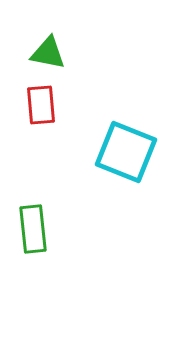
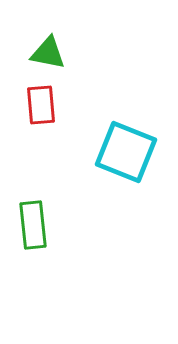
green rectangle: moved 4 px up
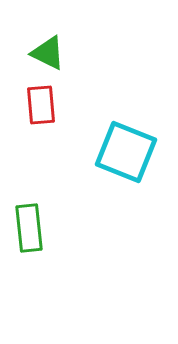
green triangle: rotated 15 degrees clockwise
green rectangle: moved 4 px left, 3 px down
